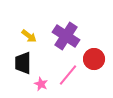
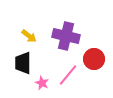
purple cross: rotated 20 degrees counterclockwise
pink star: moved 1 px right, 1 px up
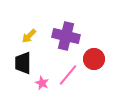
yellow arrow: rotated 98 degrees clockwise
